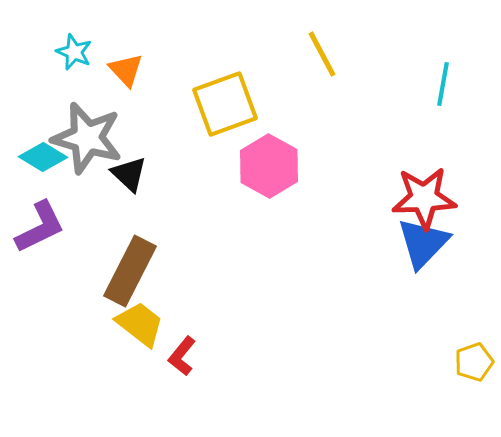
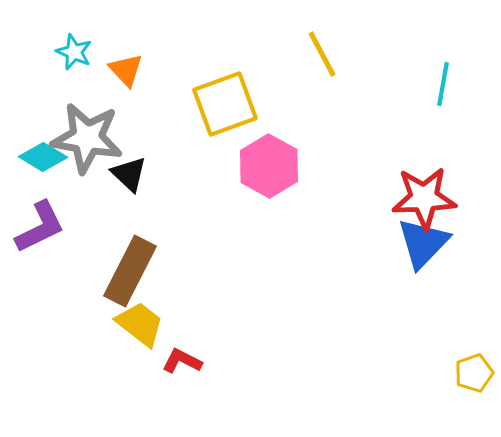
gray star: rotated 6 degrees counterclockwise
red L-shape: moved 5 px down; rotated 78 degrees clockwise
yellow pentagon: moved 11 px down
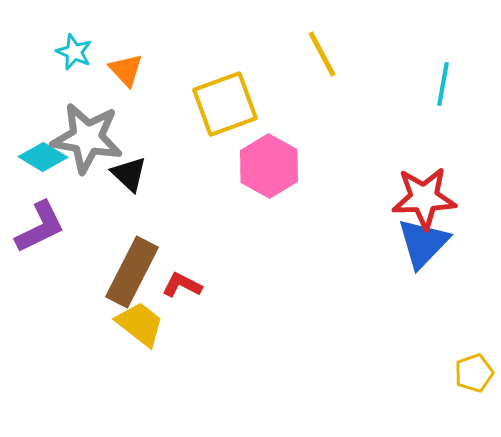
brown rectangle: moved 2 px right, 1 px down
red L-shape: moved 76 px up
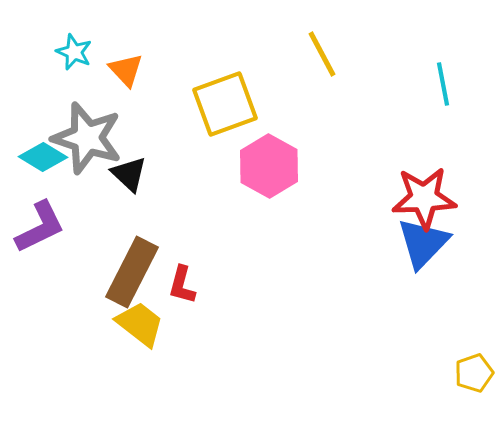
cyan line: rotated 21 degrees counterclockwise
gray star: rotated 8 degrees clockwise
red L-shape: rotated 102 degrees counterclockwise
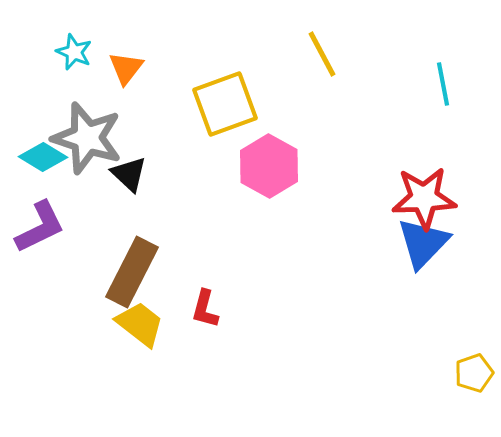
orange triangle: moved 2 px up; rotated 21 degrees clockwise
red L-shape: moved 23 px right, 24 px down
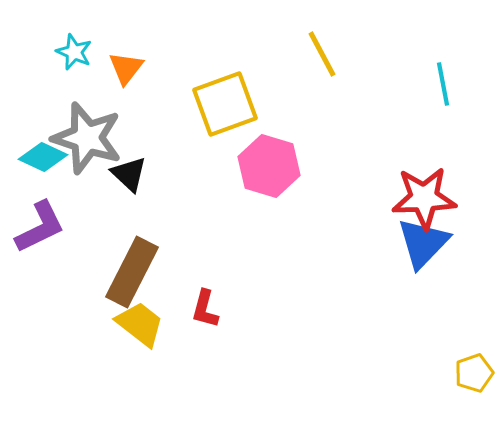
cyan diamond: rotated 6 degrees counterclockwise
pink hexagon: rotated 12 degrees counterclockwise
